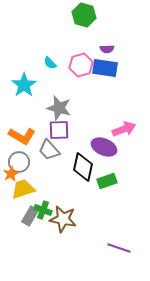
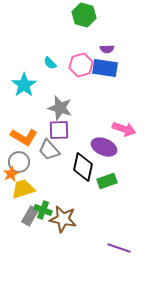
gray star: moved 1 px right
pink arrow: rotated 40 degrees clockwise
orange L-shape: moved 2 px right, 1 px down
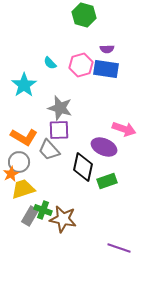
blue rectangle: moved 1 px right, 1 px down
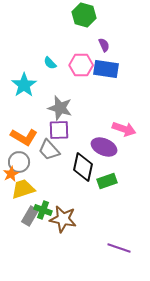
purple semicircle: moved 3 px left, 4 px up; rotated 112 degrees counterclockwise
pink hexagon: rotated 15 degrees clockwise
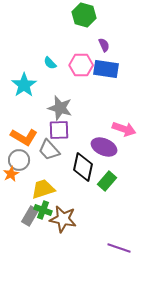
gray circle: moved 2 px up
green rectangle: rotated 30 degrees counterclockwise
yellow trapezoid: moved 20 px right
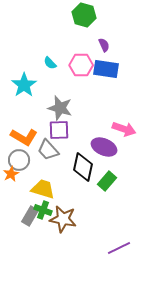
gray trapezoid: moved 1 px left
yellow trapezoid: rotated 35 degrees clockwise
purple line: rotated 45 degrees counterclockwise
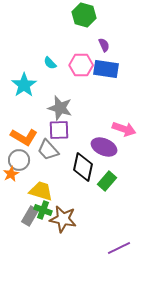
yellow trapezoid: moved 2 px left, 2 px down
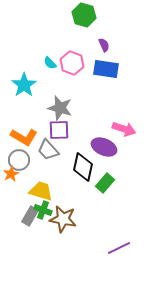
pink hexagon: moved 9 px left, 2 px up; rotated 20 degrees clockwise
green rectangle: moved 2 px left, 2 px down
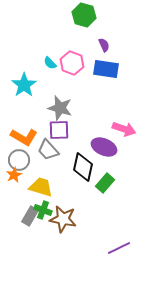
orange star: moved 3 px right, 1 px down
yellow trapezoid: moved 4 px up
